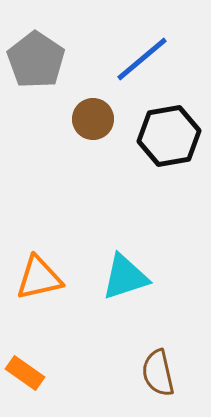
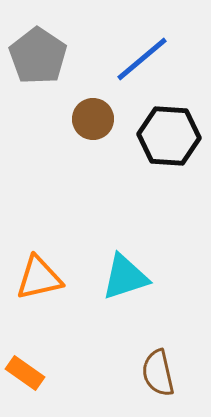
gray pentagon: moved 2 px right, 4 px up
black hexagon: rotated 14 degrees clockwise
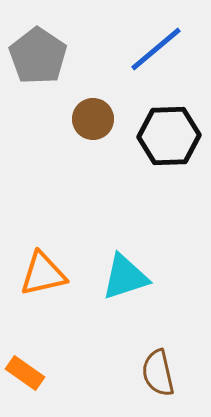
blue line: moved 14 px right, 10 px up
black hexagon: rotated 6 degrees counterclockwise
orange triangle: moved 4 px right, 4 px up
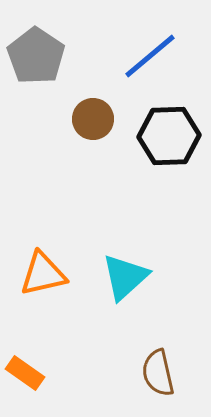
blue line: moved 6 px left, 7 px down
gray pentagon: moved 2 px left
cyan triangle: rotated 24 degrees counterclockwise
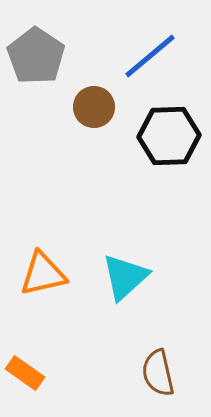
brown circle: moved 1 px right, 12 px up
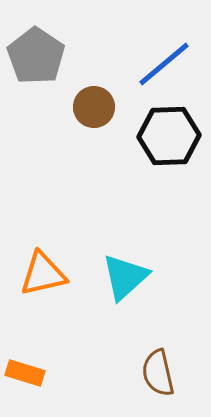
blue line: moved 14 px right, 8 px down
orange rectangle: rotated 18 degrees counterclockwise
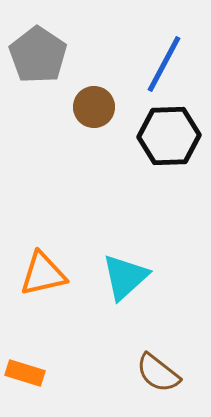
gray pentagon: moved 2 px right, 1 px up
blue line: rotated 22 degrees counterclockwise
brown semicircle: rotated 39 degrees counterclockwise
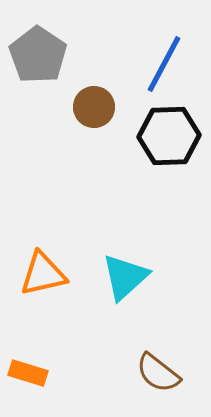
orange rectangle: moved 3 px right
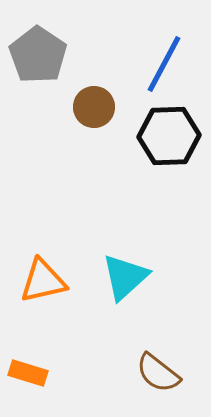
orange triangle: moved 7 px down
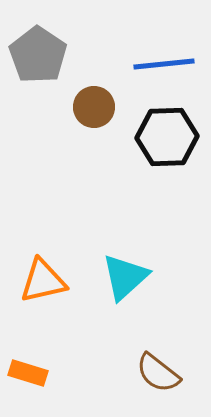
blue line: rotated 56 degrees clockwise
black hexagon: moved 2 px left, 1 px down
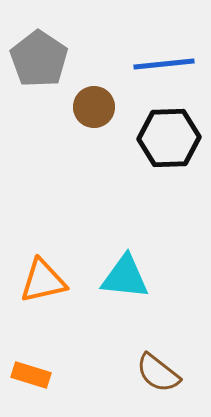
gray pentagon: moved 1 px right, 4 px down
black hexagon: moved 2 px right, 1 px down
cyan triangle: rotated 48 degrees clockwise
orange rectangle: moved 3 px right, 2 px down
